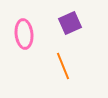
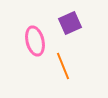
pink ellipse: moved 11 px right, 7 px down; rotated 8 degrees counterclockwise
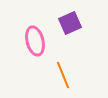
orange line: moved 9 px down
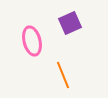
pink ellipse: moved 3 px left
